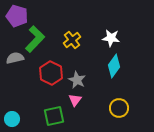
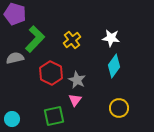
purple pentagon: moved 2 px left, 2 px up
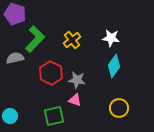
gray star: rotated 18 degrees counterclockwise
pink triangle: rotated 48 degrees counterclockwise
cyan circle: moved 2 px left, 3 px up
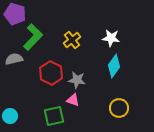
green L-shape: moved 2 px left, 2 px up
gray semicircle: moved 1 px left, 1 px down
pink triangle: moved 2 px left
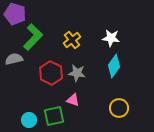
gray star: moved 7 px up
cyan circle: moved 19 px right, 4 px down
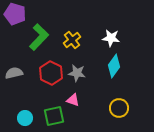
green L-shape: moved 6 px right
gray semicircle: moved 14 px down
cyan circle: moved 4 px left, 2 px up
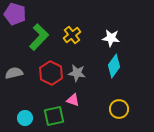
yellow cross: moved 5 px up
yellow circle: moved 1 px down
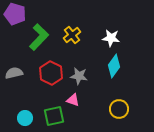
gray star: moved 2 px right, 3 px down
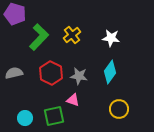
cyan diamond: moved 4 px left, 6 px down
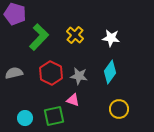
yellow cross: moved 3 px right; rotated 12 degrees counterclockwise
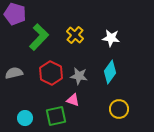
green square: moved 2 px right
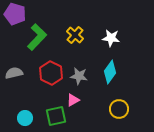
green L-shape: moved 2 px left
pink triangle: rotated 48 degrees counterclockwise
